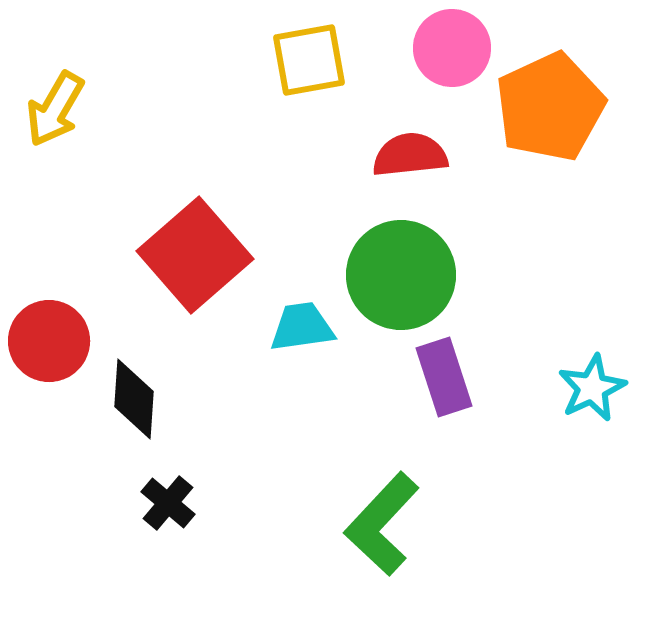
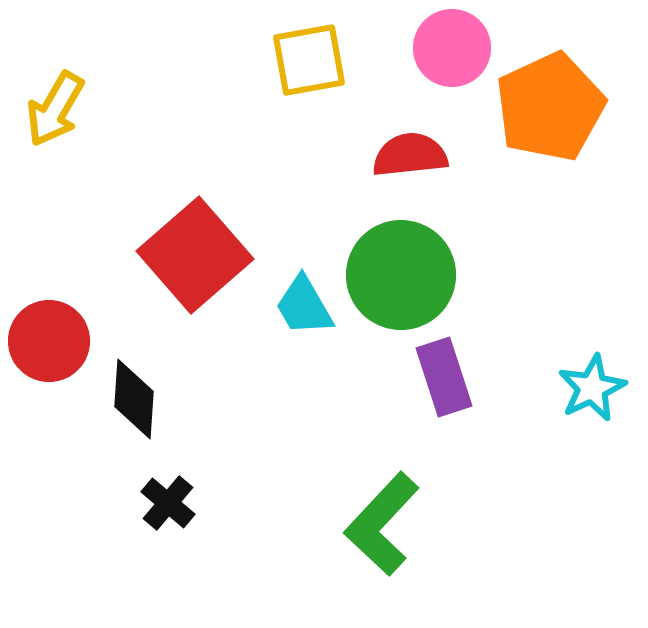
cyan trapezoid: moved 2 px right, 21 px up; rotated 112 degrees counterclockwise
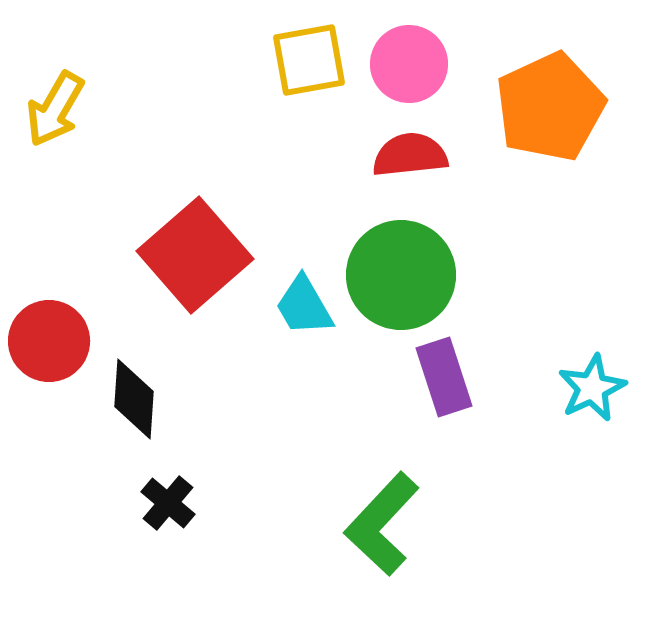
pink circle: moved 43 px left, 16 px down
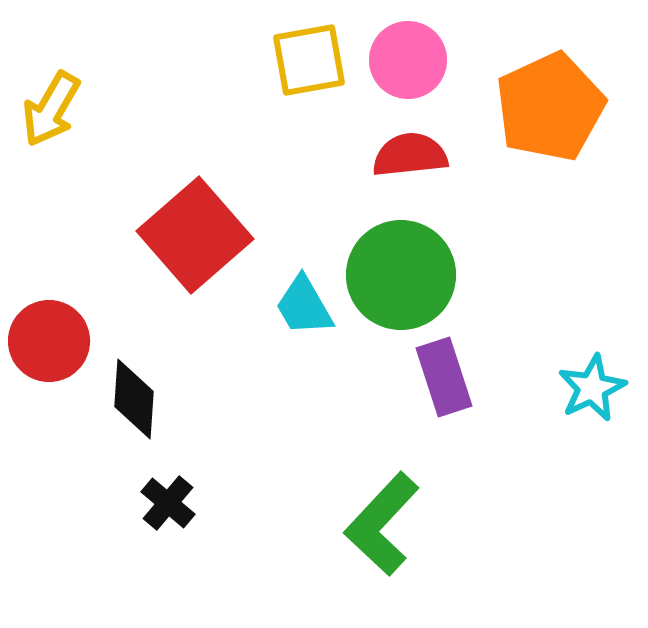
pink circle: moved 1 px left, 4 px up
yellow arrow: moved 4 px left
red square: moved 20 px up
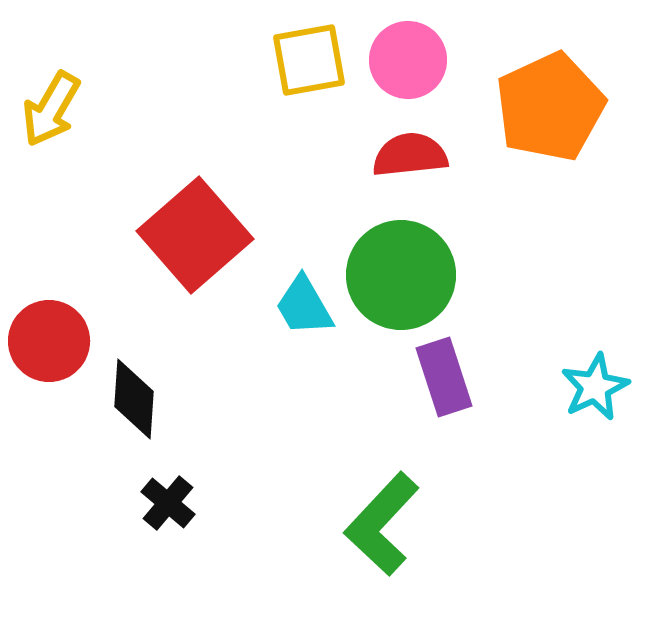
cyan star: moved 3 px right, 1 px up
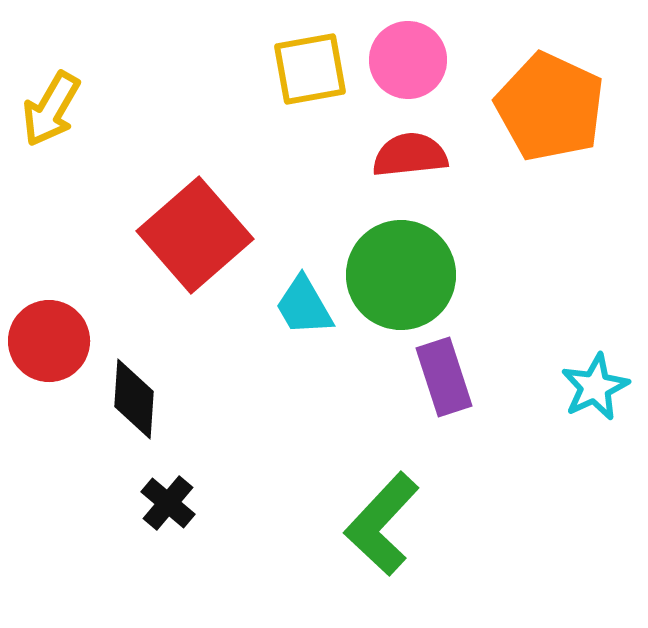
yellow square: moved 1 px right, 9 px down
orange pentagon: rotated 22 degrees counterclockwise
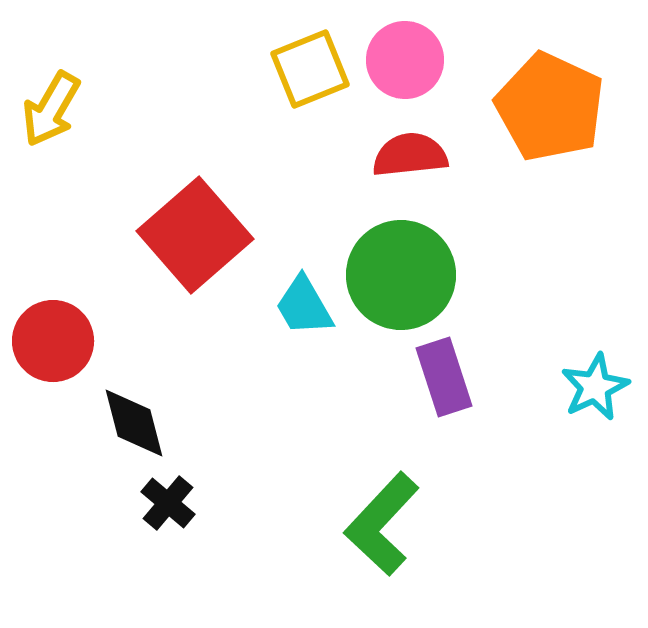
pink circle: moved 3 px left
yellow square: rotated 12 degrees counterclockwise
red circle: moved 4 px right
black diamond: moved 24 px down; rotated 18 degrees counterclockwise
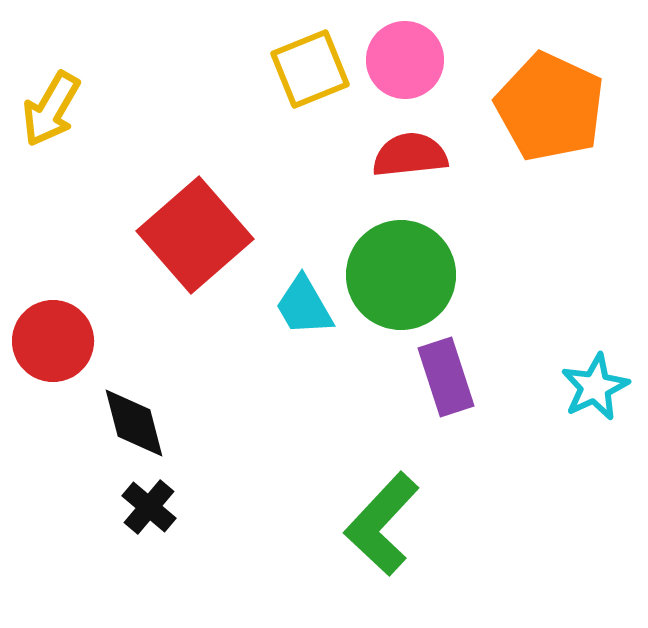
purple rectangle: moved 2 px right
black cross: moved 19 px left, 4 px down
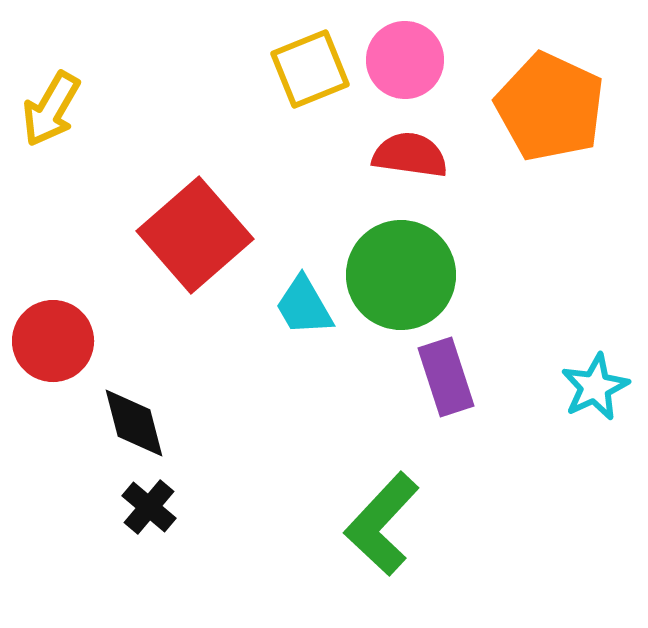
red semicircle: rotated 14 degrees clockwise
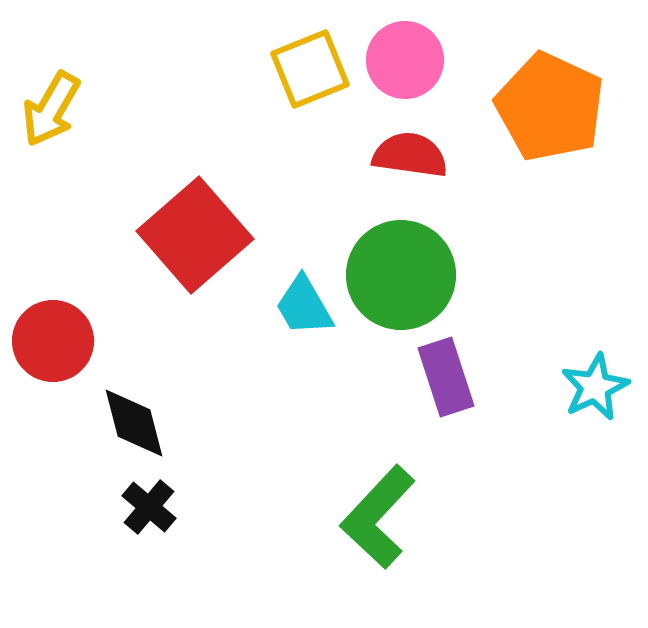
green L-shape: moved 4 px left, 7 px up
